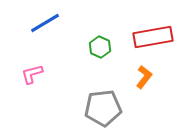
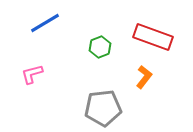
red rectangle: rotated 30 degrees clockwise
green hexagon: rotated 15 degrees clockwise
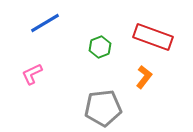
pink L-shape: rotated 10 degrees counterclockwise
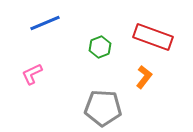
blue line: rotated 8 degrees clockwise
gray pentagon: rotated 9 degrees clockwise
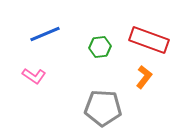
blue line: moved 11 px down
red rectangle: moved 4 px left, 3 px down
green hexagon: rotated 15 degrees clockwise
pink L-shape: moved 2 px right, 2 px down; rotated 120 degrees counterclockwise
